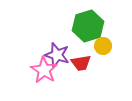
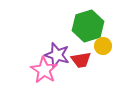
red trapezoid: moved 3 px up
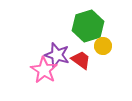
red trapezoid: rotated 135 degrees counterclockwise
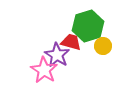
purple star: rotated 15 degrees clockwise
red trapezoid: moved 10 px left, 18 px up; rotated 20 degrees counterclockwise
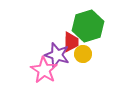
red trapezoid: rotated 75 degrees clockwise
yellow circle: moved 20 px left, 8 px down
purple star: rotated 15 degrees counterclockwise
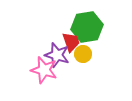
green hexagon: moved 1 px left, 1 px down; rotated 8 degrees clockwise
red trapezoid: rotated 20 degrees counterclockwise
pink star: rotated 16 degrees counterclockwise
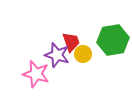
green hexagon: moved 26 px right, 13 px down
pink star: moved 8 px left, 4 px down
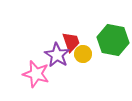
green hexagon: rotated 20 degrees clockwise
purple star: rotated 15 degrees clockwise
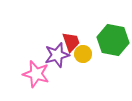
purple star: rotated 25 degrees clockwise
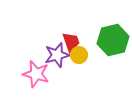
green hexagon: rotated 24 degrees counterclockwise
yellow circle: moved 4 px left, 1 px down
